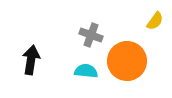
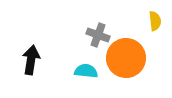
yellow semicircle: rotated 42 degrees counterclockwise
gray cross: moved 7 px right
orange circle: moved 1 px left, 3 px up
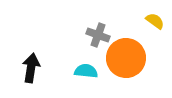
yellow semicircle: rotated 48 degrees counterclockwise
black arrow: moved 8 px down
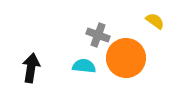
cyan semicircle: moved 2 px left, 5 px up
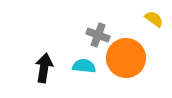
yellow semicircle: moved 1 px left, 2 px up
black arrow: moved 13 px right
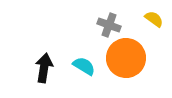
gray cross: moved 11 px right, 10 px up
cyan semicircle: rotated 25 degrees clockwise
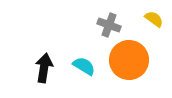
orange circle: moved 3 px right, 2 px down
